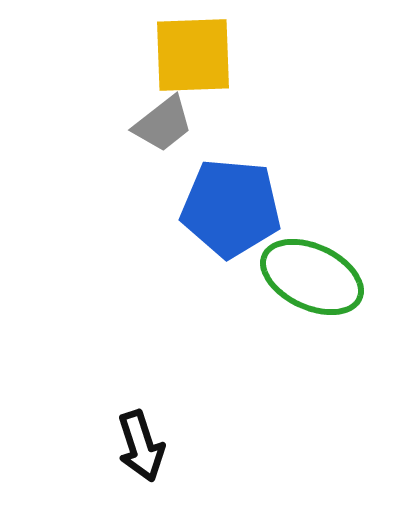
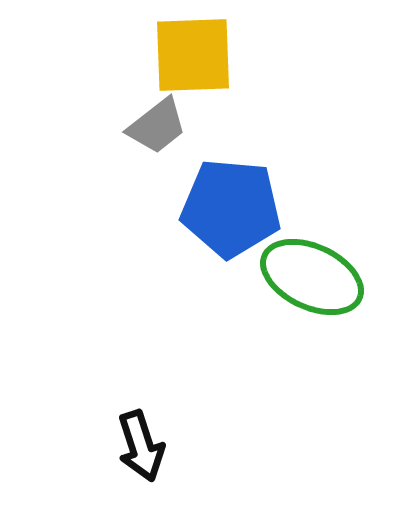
gray trapezoid: moved 6 px left, 2 px down
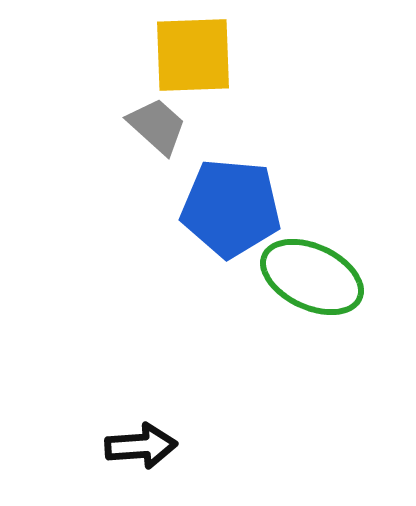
gray trapezoid: rotated 100 degrees counterclockwise
black arrow: rotated 76 degrees counterclockwise
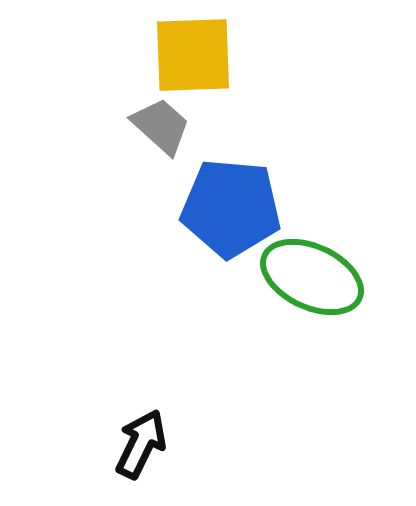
gray trapezoid: moved 4 px right
black arrow: moved 2 px up; rotated 60 degrees counterclockwise
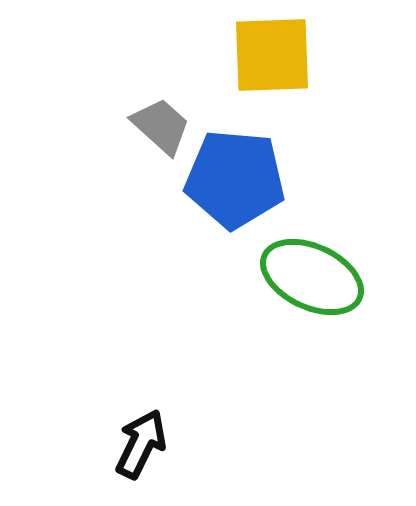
yellow square: moved 79 px right
blue pentagon: moved 4 px right, 29 px up
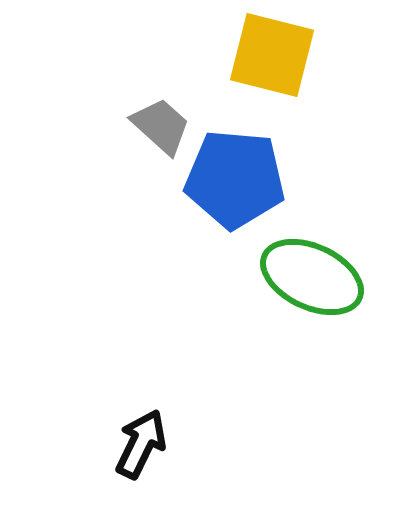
yellow square: rotated 16 degrees clockwise
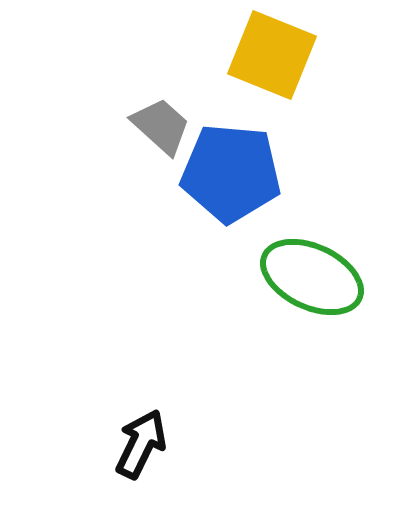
yellow square: rotated 8 degrees clockwise
blue pentagon: moved 4 px left, 6 px up
